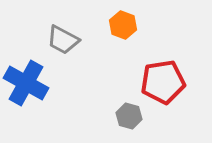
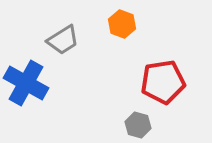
orange hexagon: moved 1 px left, 1 px up
gray trapezoid: rotated 60 degrees counterclockwise
gray hexagon: moved 9 px right, 9 px down
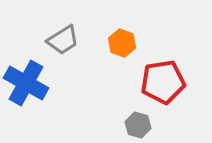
orange hexagon: moved 19 px down
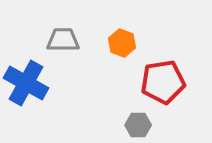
gray trapezoid: rotated 148 degrees counterclockwise
gray hexagon: rotated 15 degrees counterclockwise
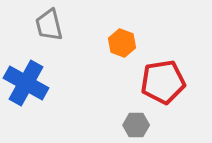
gray trapezoid: moved 14 px left, 15 px up; rotated 104 degrees counterclockwise
gray hexagon: moved 2 px left
